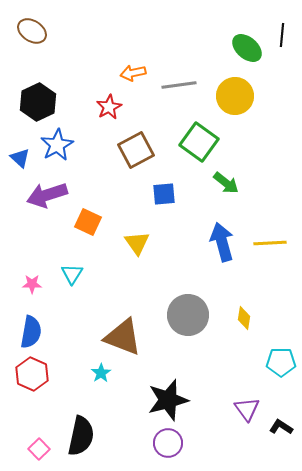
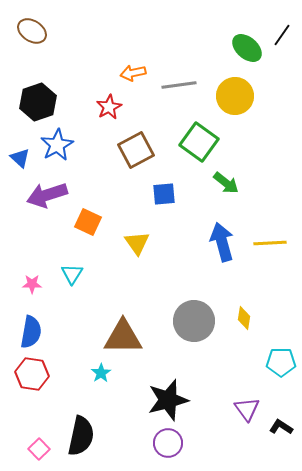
black line: rotated 30 degrees clockwise
black hexagon: rotated 6 degrees clockwise
gray circle: moved 6 px right, 6 px down
brown triangle: rotated 21 degrees counterclockwise
red hexagon: rotated 16 degrees counterclockwise
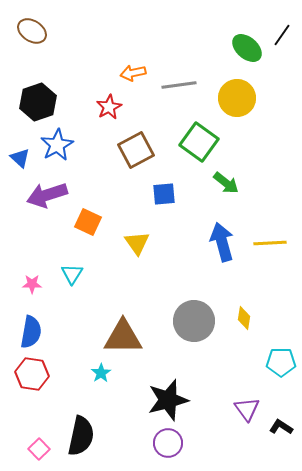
yellow circle: moved 2 px right, 2 px down
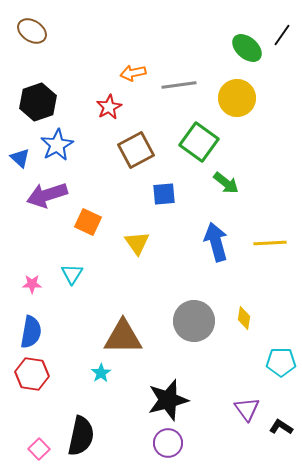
blue arrow: moved 6 px left
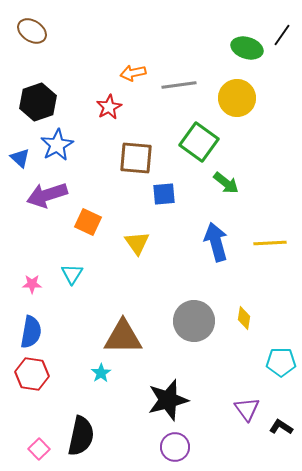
green ellipse: rotated 24 degrees counterclockwise
brown square: moved 8 px down; rotated 33 degrees clockwise
purple circle: moved 7 px right, 4 px down
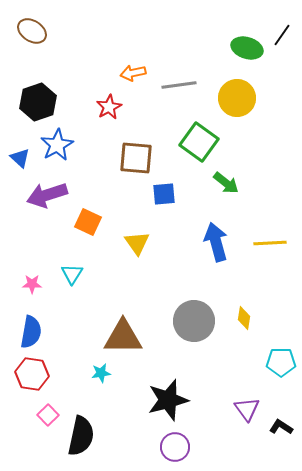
cyan star: rotated 24 degrees clockwise
pink square: moved 9 px right, 34 px up
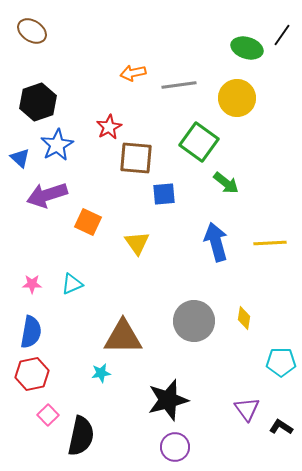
red star: moved 20 px down
cyan triangle: moved 10 px down; rotated 35 degrees clockwise
red hexagon: rotated 20 degrees counterclockwise
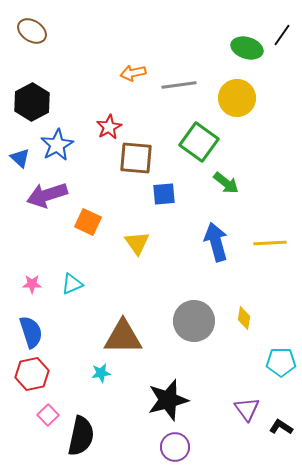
black hexagon: moved 6 px left; rotated 9 degrees counterclockwise
blue semicircle: rotated 28 degrees counterclockwise
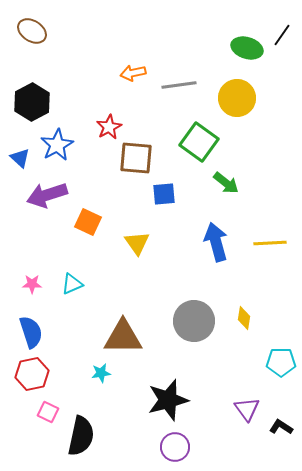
pink square: moved 3 px up; rotated 20 degrees counterclockwise
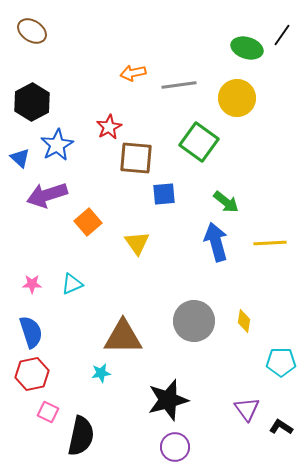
green arrow: moved 19 px down
orange square: rotated 24 degrees clockwise
yellow diamond: moved 3 px down
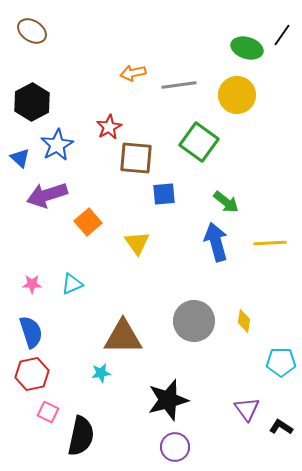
yellow circle: moved 3 px up
